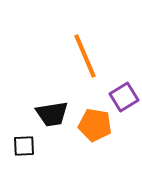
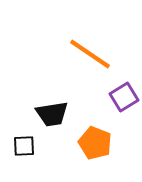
orange line: moved 5 px right, 2 px up; rotated 33 degrees counterclockwise
orange pentagon: moved 18 px down; rotated 12 degrees clockwise
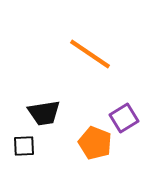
purple square: moved 21 px down
black trapezoid: moved 8 px left, 1 px up
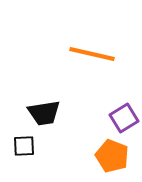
orange line: moved 2 px right; rotated 21 degrees counterclockwise
orange pentagon: moved 17 px right, 13 px down
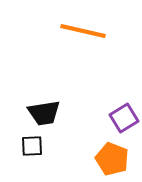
orange line: moved 9 px left, 23 px up
black square: moved 8 px right
orange pentagon: moved 3 px down
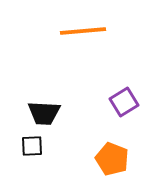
orange line: rotated 18 degrees counterclockwise
black trapezoid: rotated 12 degrees clockwise
purple square: moved 16 px up
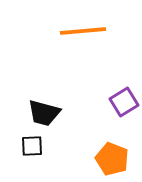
black trapezoid: rotated 12 degrees clockwise
